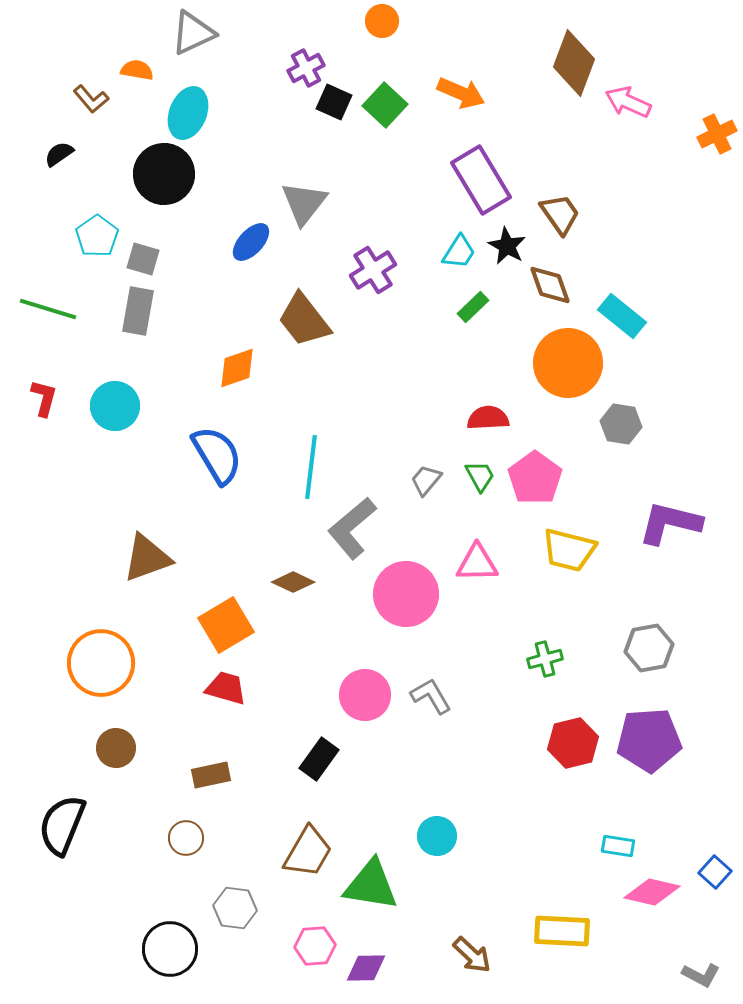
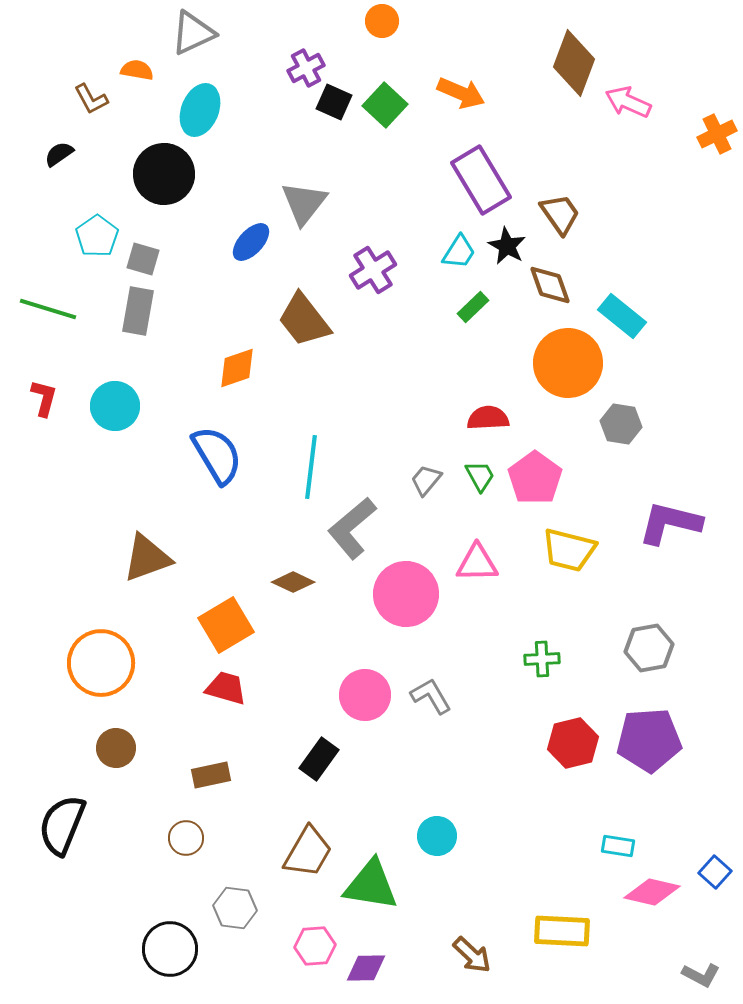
brown L-shape at (91, 99): rotated 12 degrees clockwise
cyan ellipse at (188, 113): moved 12 px right, 3 px up
green cross at (545, 659): moved 3 px left; rotated 12 degrees clockwise
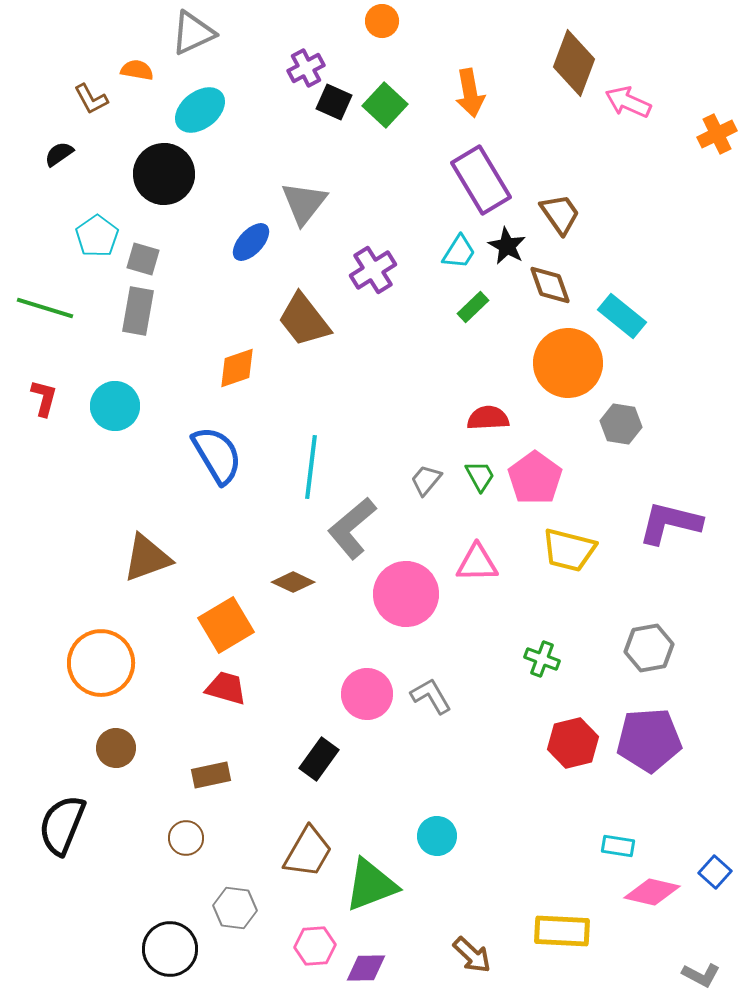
orange arrow at (461, 93): moved 9 px right; rotated 57 degrees clockwise
cyan ellipse at (200, 110): rotated 30 degrees clockwise
green line at (48, 309): moved 3 px left, 1 px up
green cross at (542, 659): rotated 24 degrees clockwise
pink circle at (365, 695): moved 2 px right, 1 px up
green triangle at (371, 885): rotated 30 degrees counterclockwise
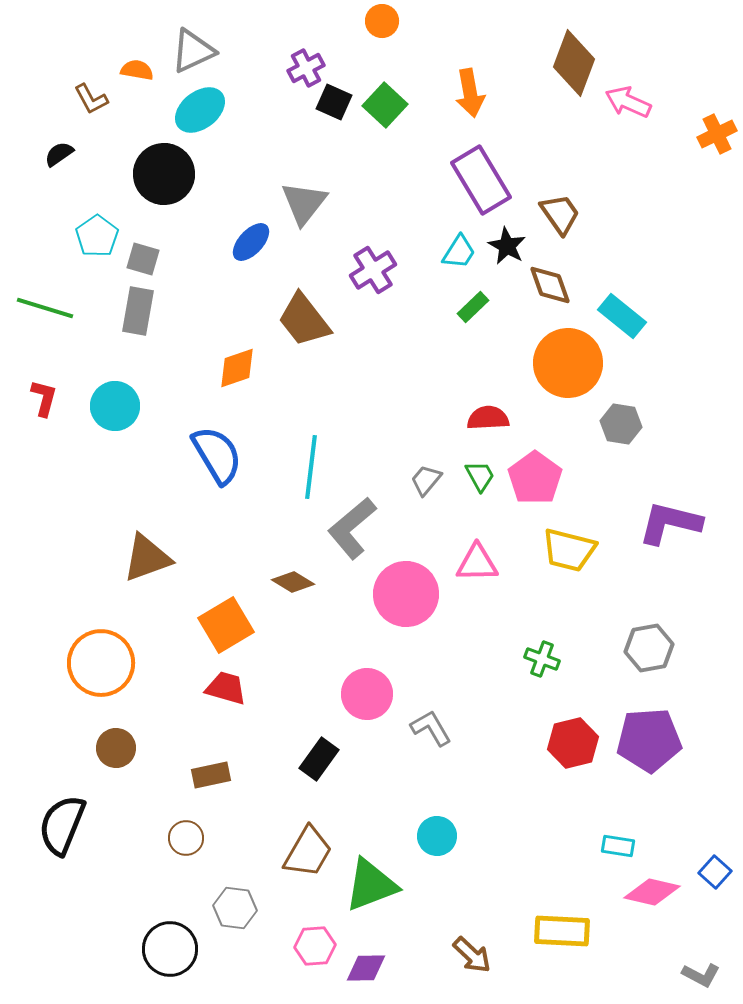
gray triangle at (193, 33): moved 18 px down
brown diamond at (293, 582): rotated 6 degrees clockwise
gray L-shape at (431, 696): moved 32 px down
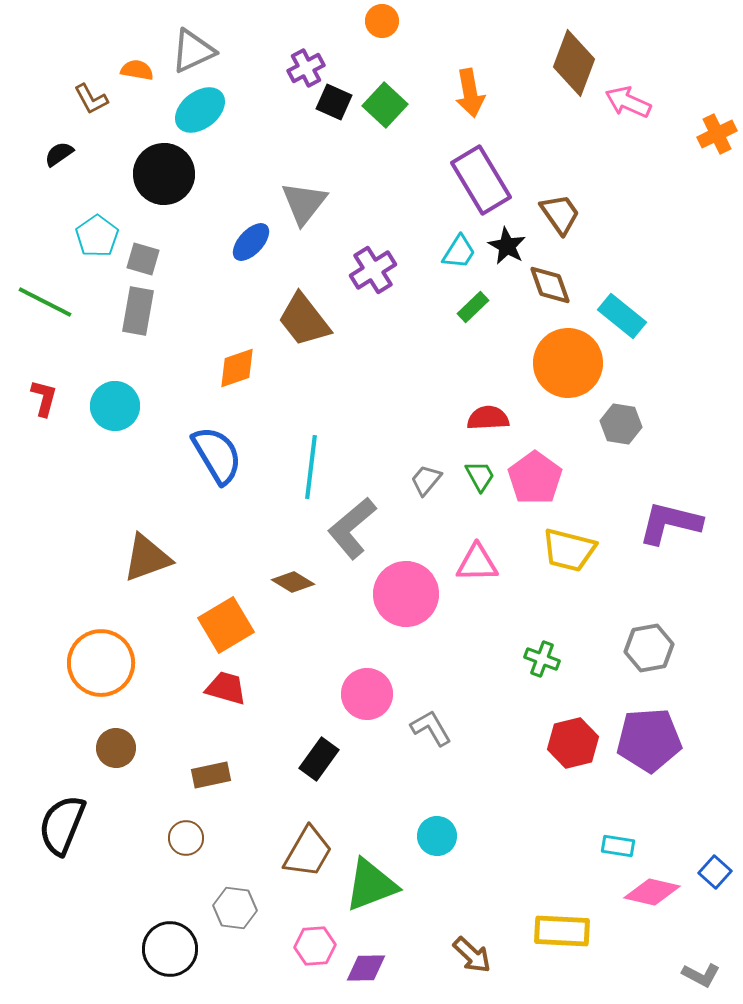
green line at (45, 308): moved 6 px up; rotated 10 degrees clockwise
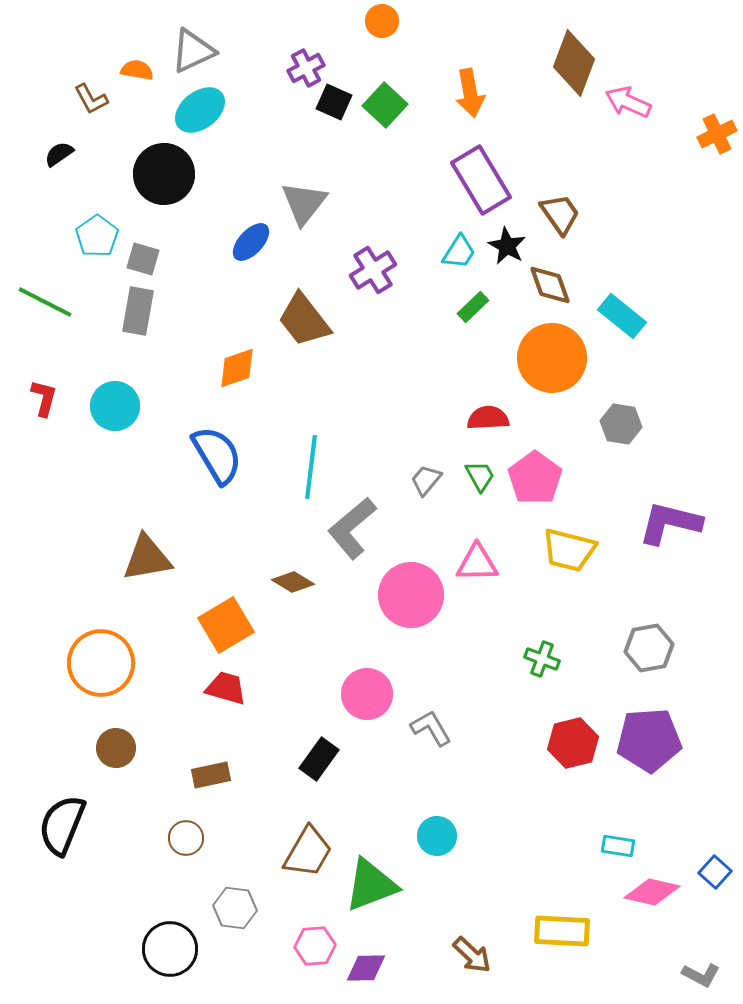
orange circle at (568, 363): moved 16 px left, 5 px up
brown triangle at (147, 558): rotated 10 degrees clockwise
pink circle at (406, 594): moved 5 px right, 1 px down
